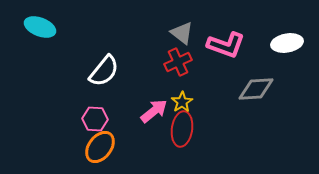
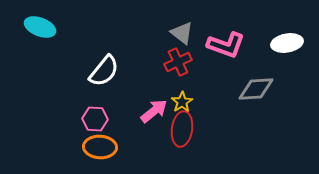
orange ellipse: rotated 56 degrees clockwise
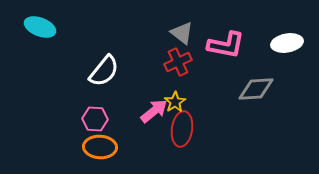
pink L-shape: rotated 9 degrees counterclockwise
yellow star: moved 7 px left
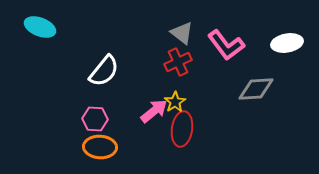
pink L-shape: rotated 42 degrees clockwise
